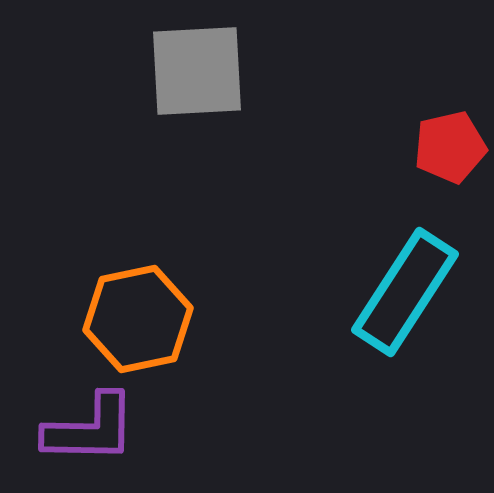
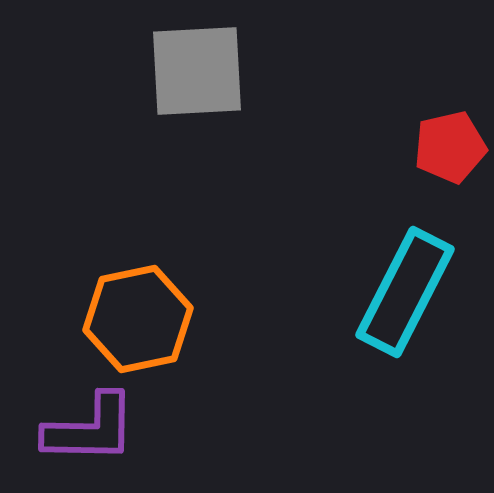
cyan rectangle: rotated 6 degrees counterclockwise
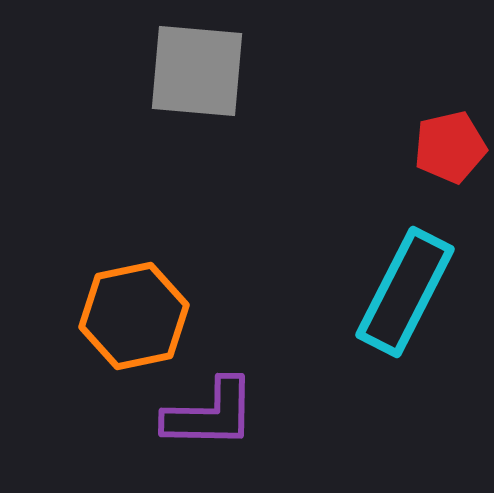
gray square: rotated 8 degrees clockwise
orange hexagon: moved 4 px left, 3 px up
purple L-shape: moved 120 px right, 15 px up
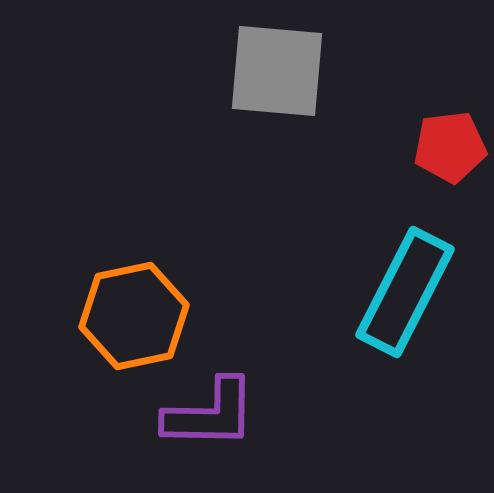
gray square: moved 80 px right
red pentagon: rotated 6 degrees clockwise
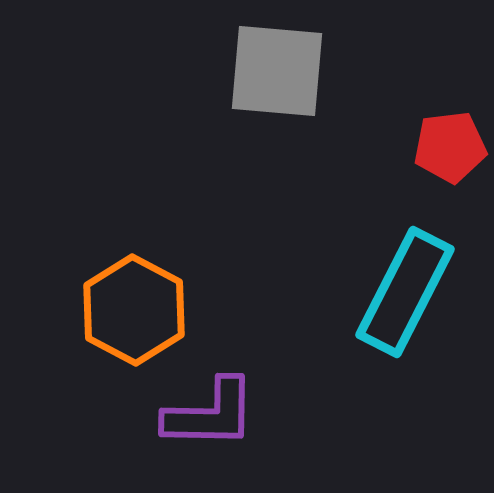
orange hexagon: moved 6 px up; rotated 20 degrees counterclockwise
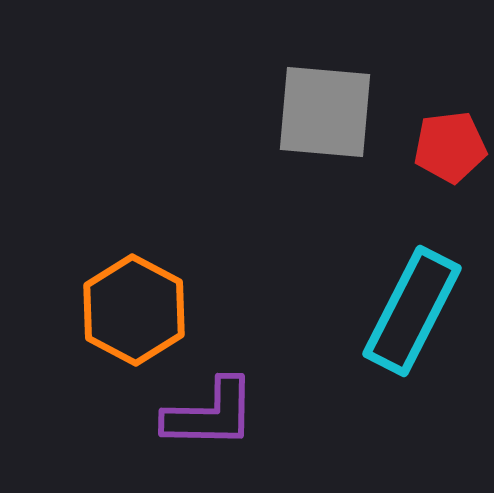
gray square: moved 48 px right, 41 px down
cyan rectangle: moved 7 px right, 19 px down
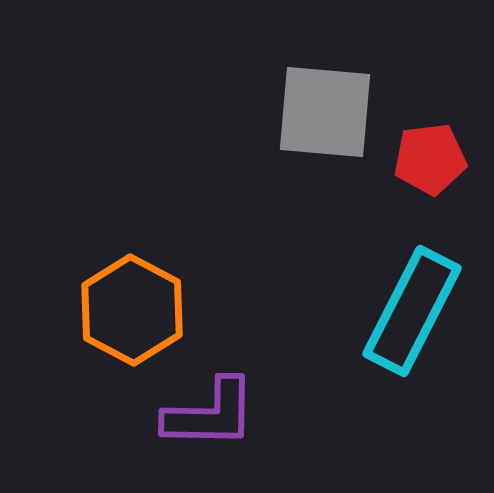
red pentagon: moved 20 px left, 12 px down
orange hexagon: moved 2 px left
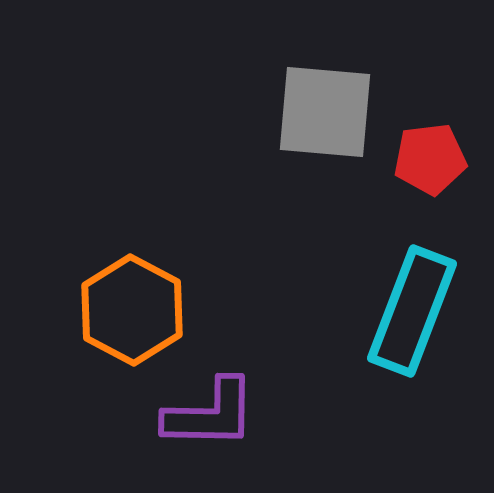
cyan rectangle: rotated 6 degrees counterclockwise
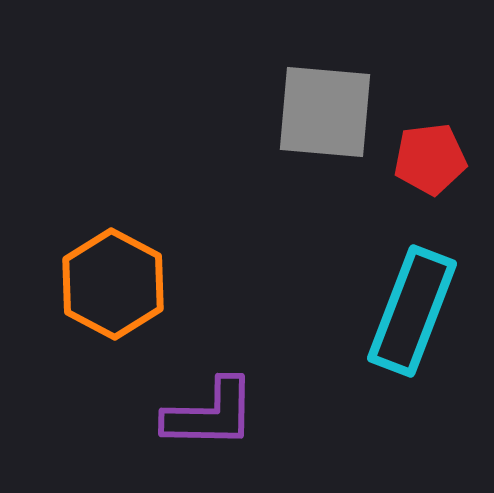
orange hexagon: moved 19 px left, 26 px up
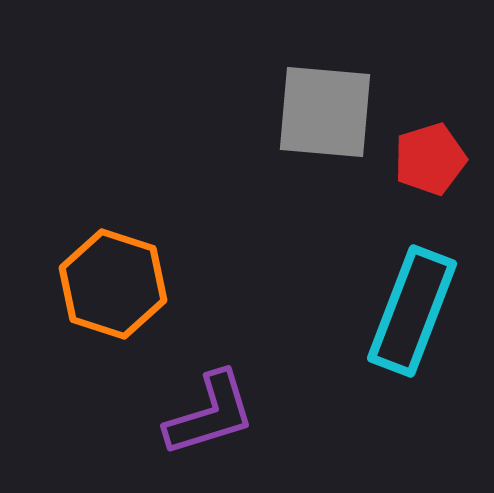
red pentagon: rotated 10 degrees counterclockwise
orange hexagon: rotated 10 degrees counterclockwise
purple L-shape: rotated 18 degrees counterclockwise
